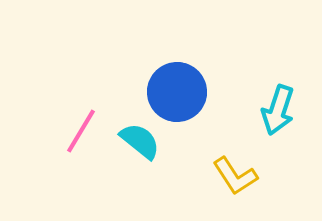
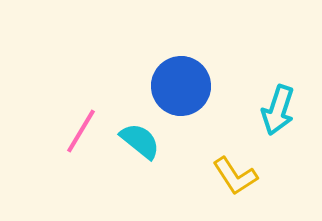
blue circle: moved 4 px right, 6 px up
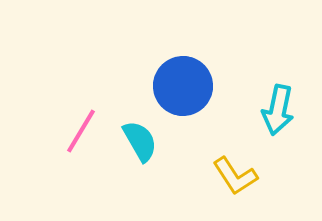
blue circle: moved 2 px right
cyan arrow: rotated 6 degrees counterclockwise
cyan semicircle: rotated 21 degrees clockwise
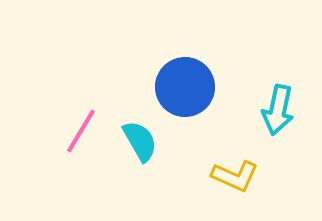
blue circle: moved 2 px right, 1 px down
yellow L-shape: rotated 33 degrees counterclockwise
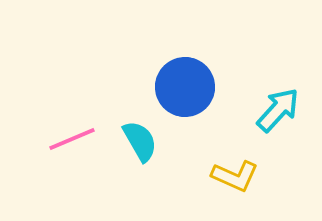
cyan arrow: rotated 150 degrees counterclockwise
pink line: moved 9 px left, 8 px down; rotated 36 degrees clockwise
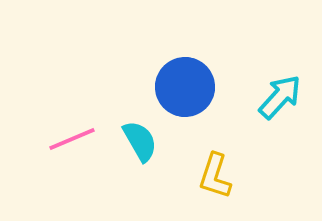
cyan arrow: moved 2 px right, 13 px up
yellow L-shape: moved 20 px left; rotated 84 degrees clockwise
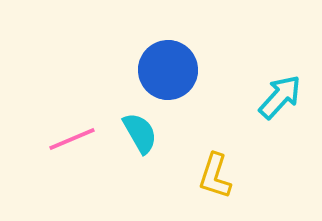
blue circle: moved 17 px left, 17 px up
cyan semicircle: moved 8 px up
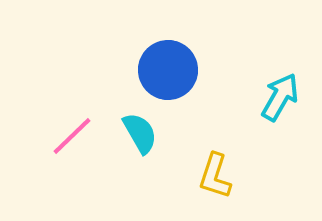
cyan arrow: rotated 12 degrees counterclockwise
pink line: moved 3 px up; rotated 21 degrees counterclockwise
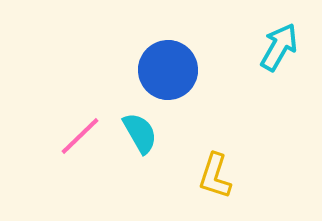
cyan arrow: moved 1 px left, 50 px up
pink line: moved 8 px right
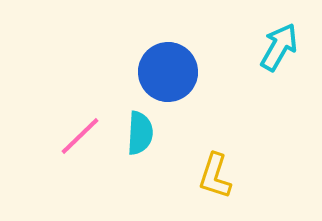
blue circle: moved 2 px down
cyan semicircle: rotated 33 degrees clockwise
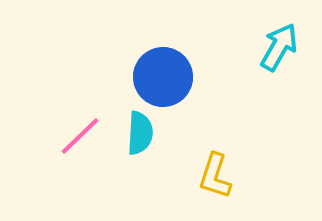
blue circle: moved 5 px left, 5 px down
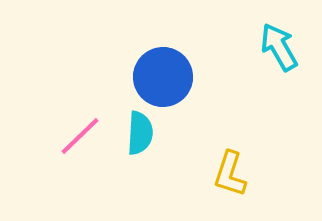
cyan arrow: rotated 60 degrees counterclockwise
yellow L-shape: moved 15 px right, 2 px up
